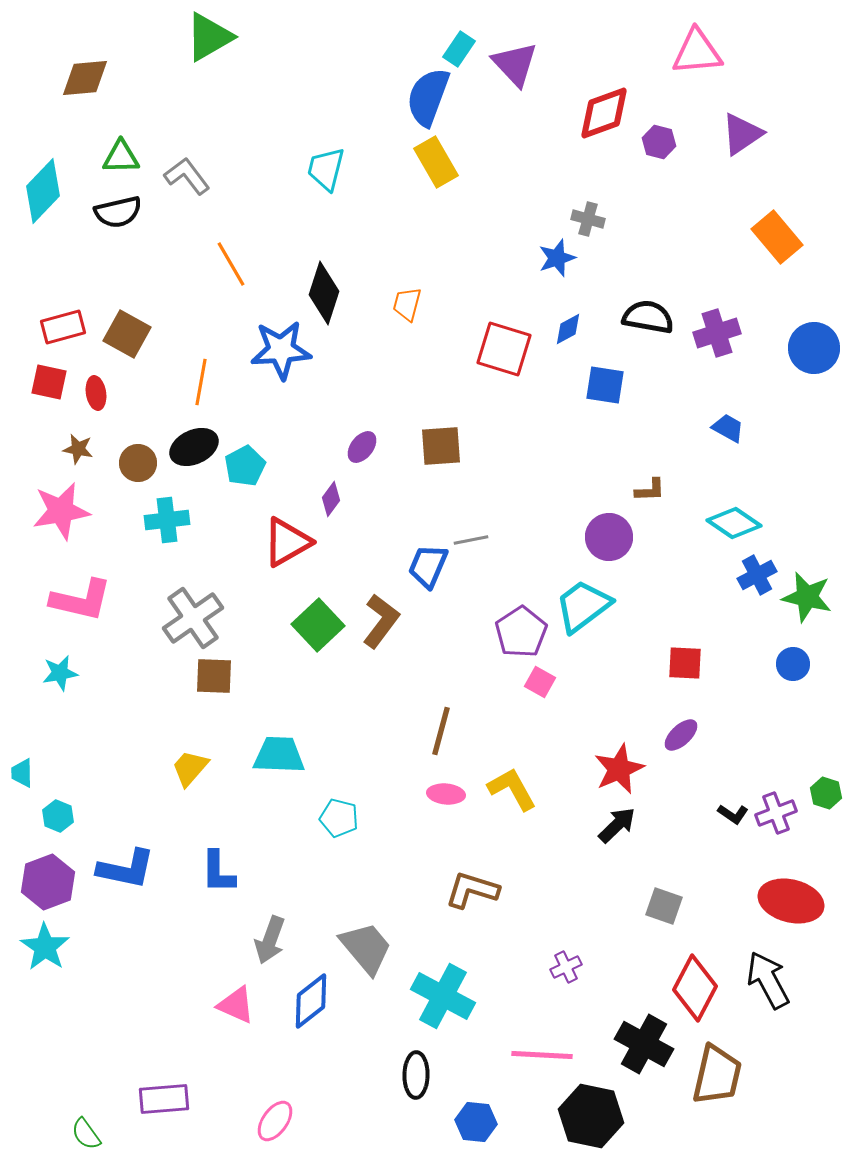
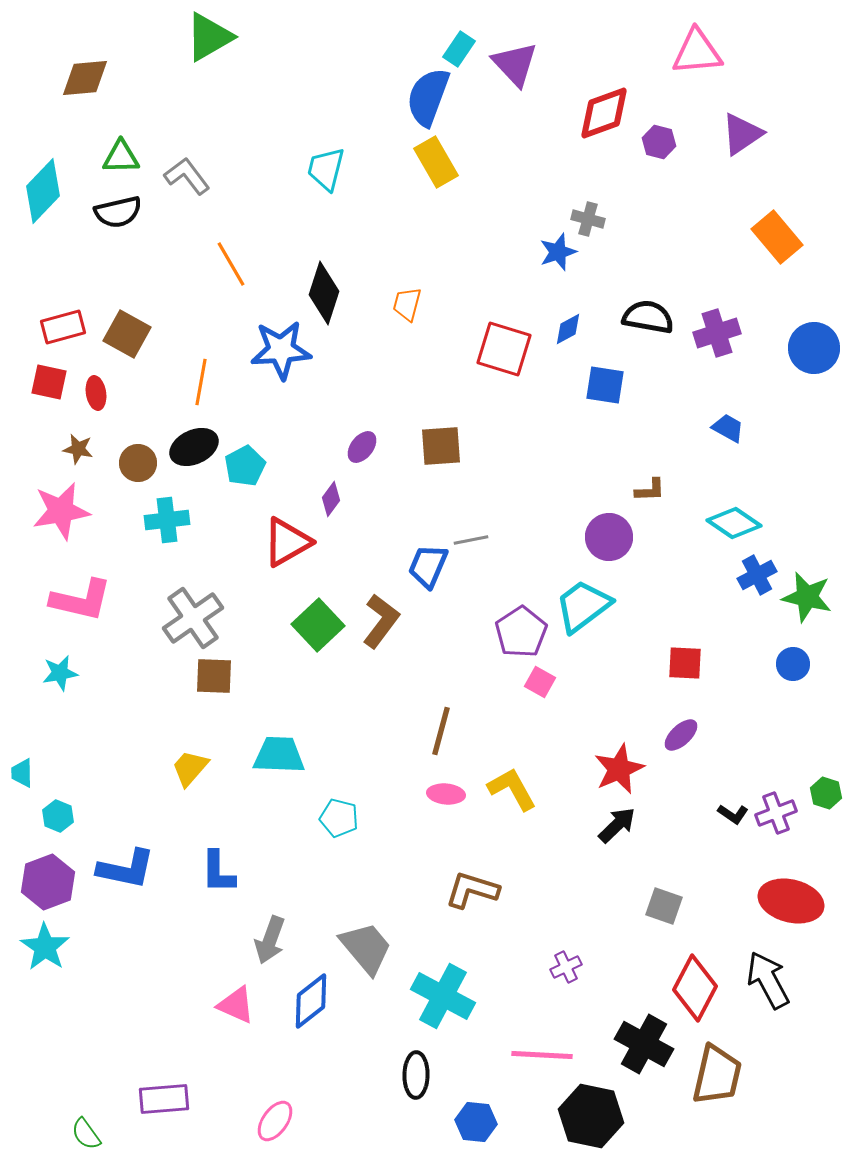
blue star at (557, 258): moved 1 px right, 6 px up
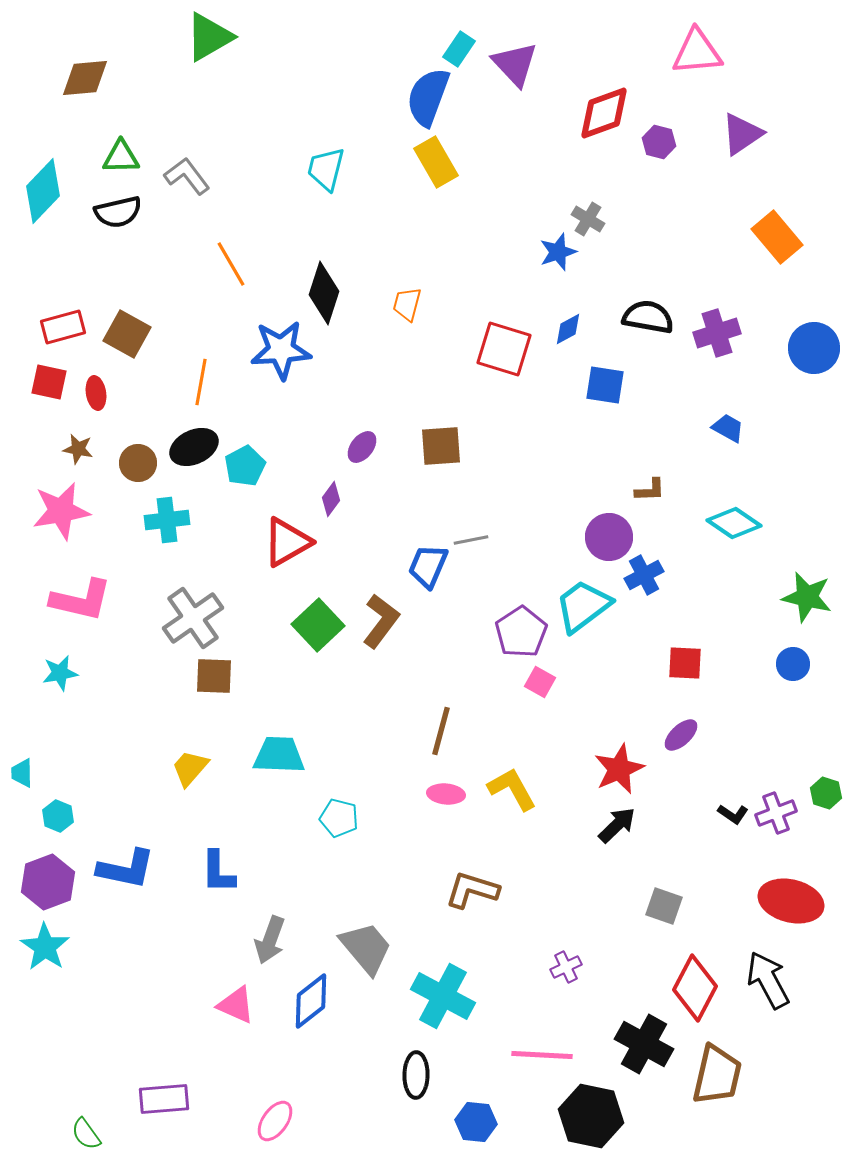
gray cross at (588, 219): rotated 16 degrees clockwise
blue cross at (757, 575): moved 113 px left
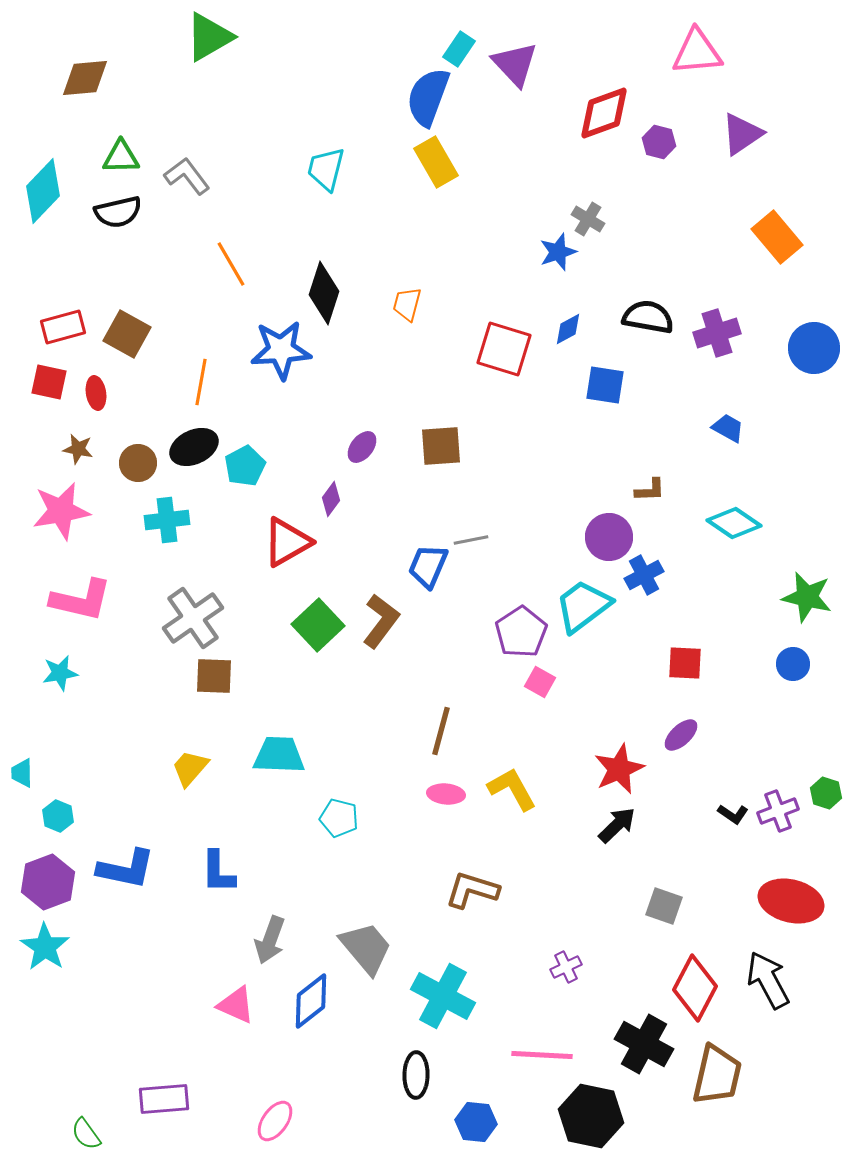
purple cross at (776, 813): moved 2 px right, 2 px up
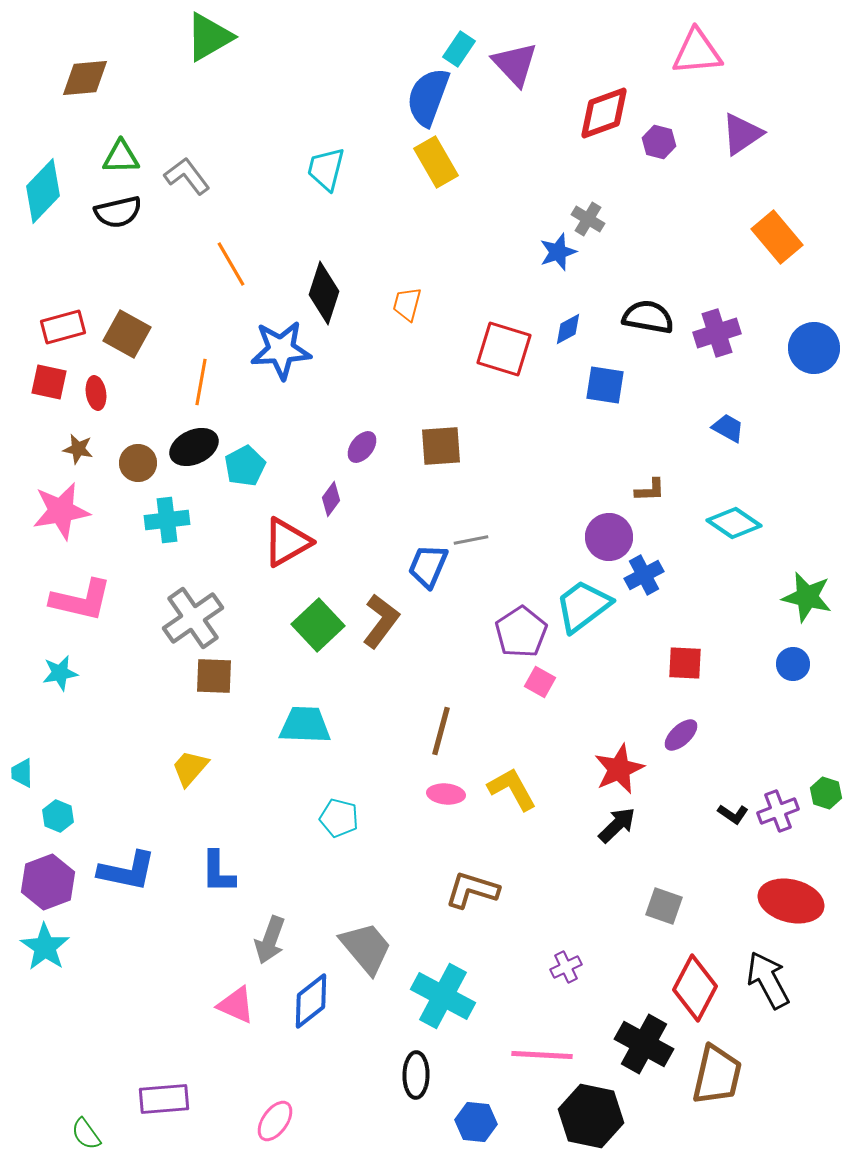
cyan trapezoid at (279, 755): moved 26 px right, 30 px up
blue L-shape at (126, 869): moved 1 px right, 2 px down
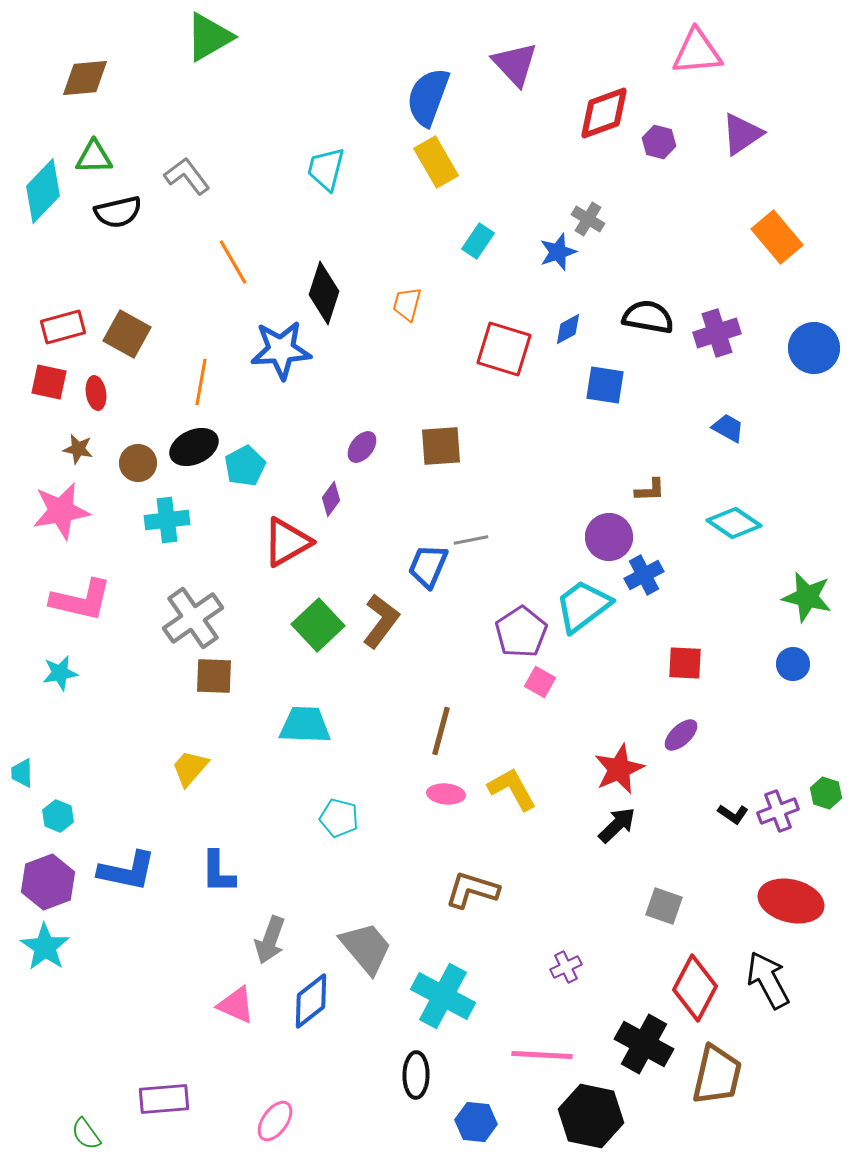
cyan rectangle at (459, 49): moved 19 px right, 192 px down
green triangle at (121, 157): moved 27 px left
orange line at (231, 264): moved 2 px right, 2 px up
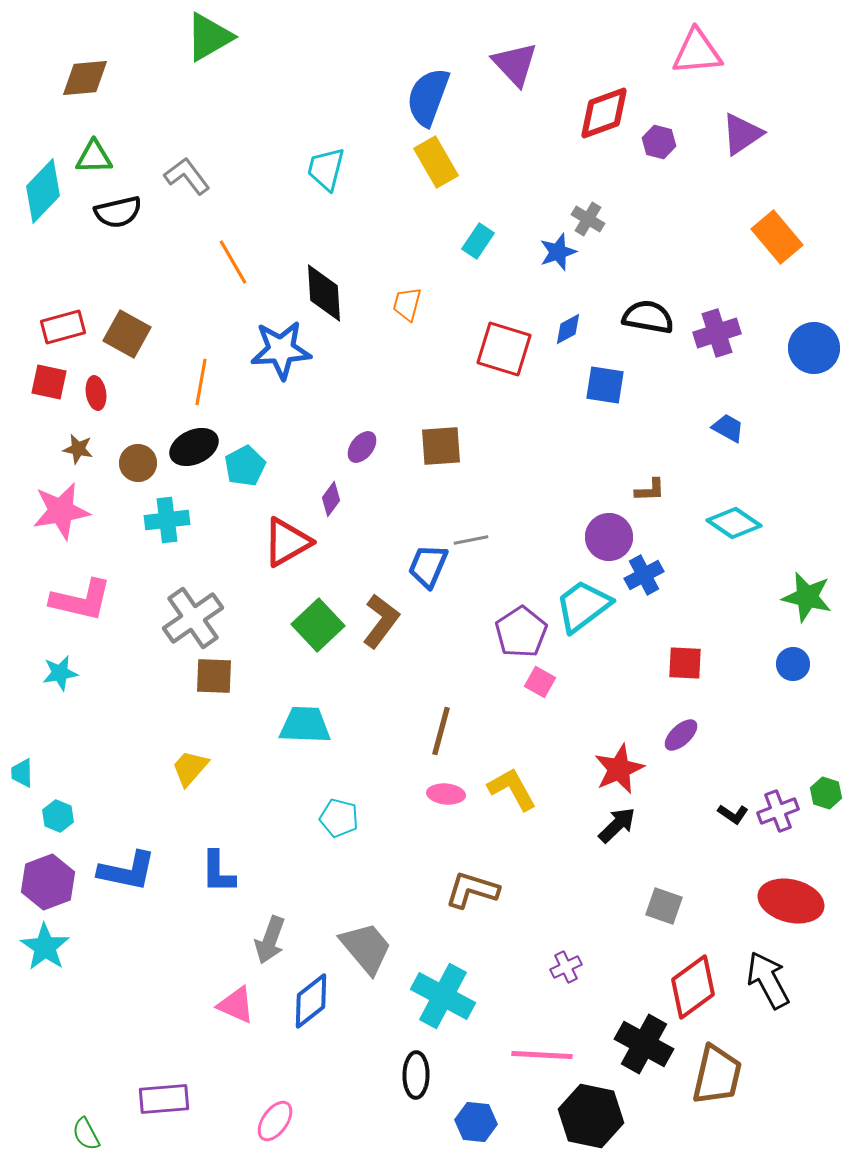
black diamond at (324, 293): rotated 22 degrees counterclockwise
red diamond at (695, 988): moved 2 px left, 1 px up; rotated 26 degrees clockwise
green semicircle at (86, 1134): rotated 8 degrees clockwise
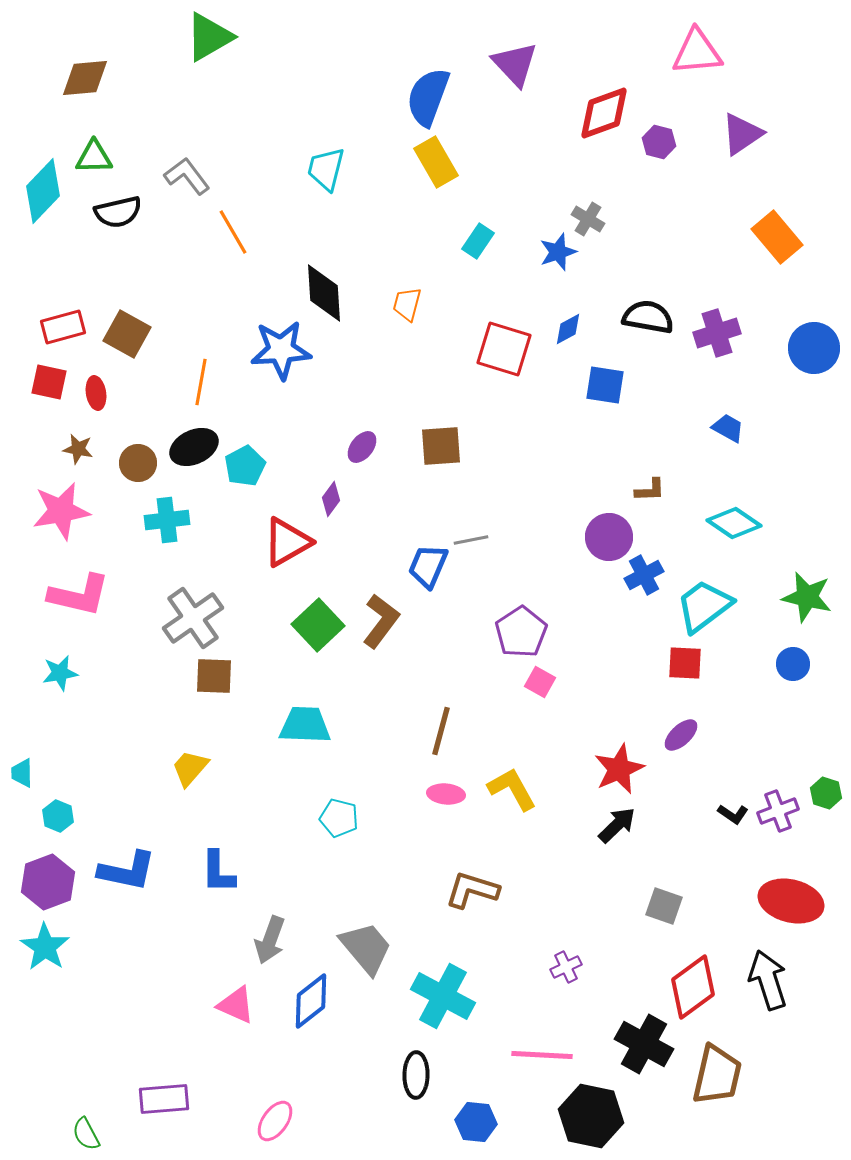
orange line at (233, 262): moved 30 px up
pink L-shape at (81, 600): moved 2 px left, 5 px up
cyan trapezoid at (583, 606): moved 121 px right
black arrow at (768, 980): rotated 10 degrees clockwise
